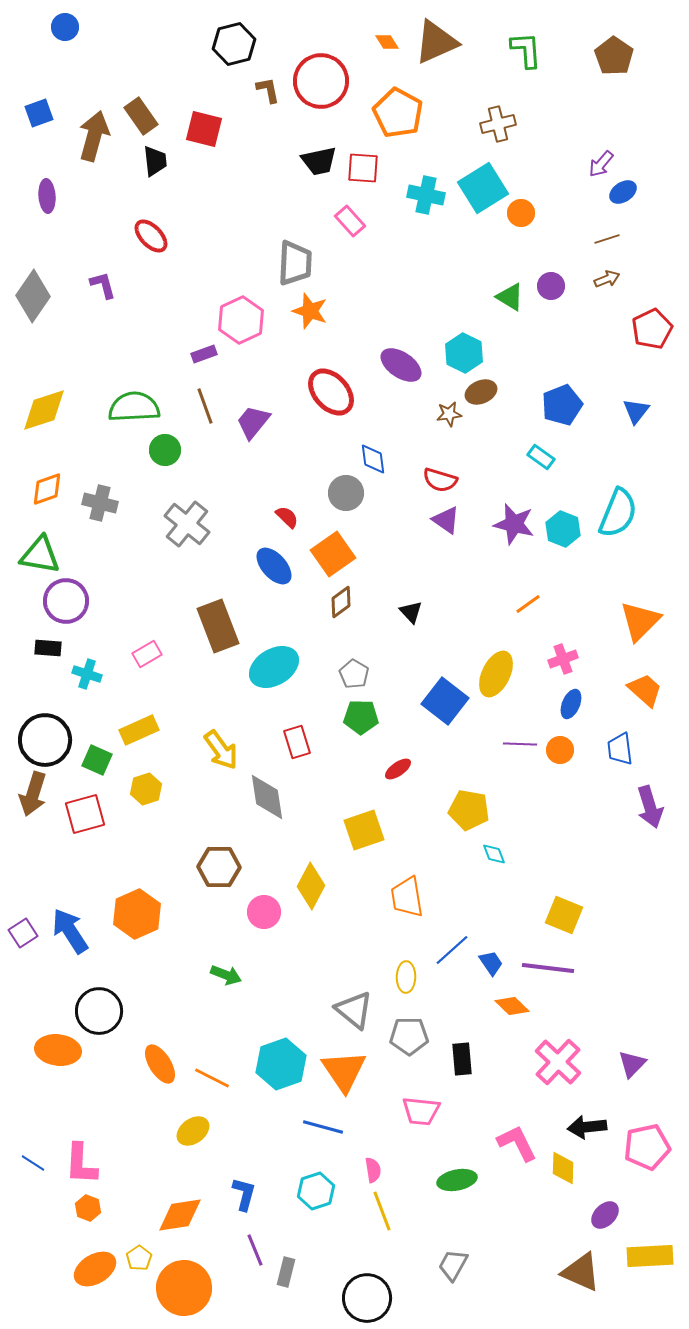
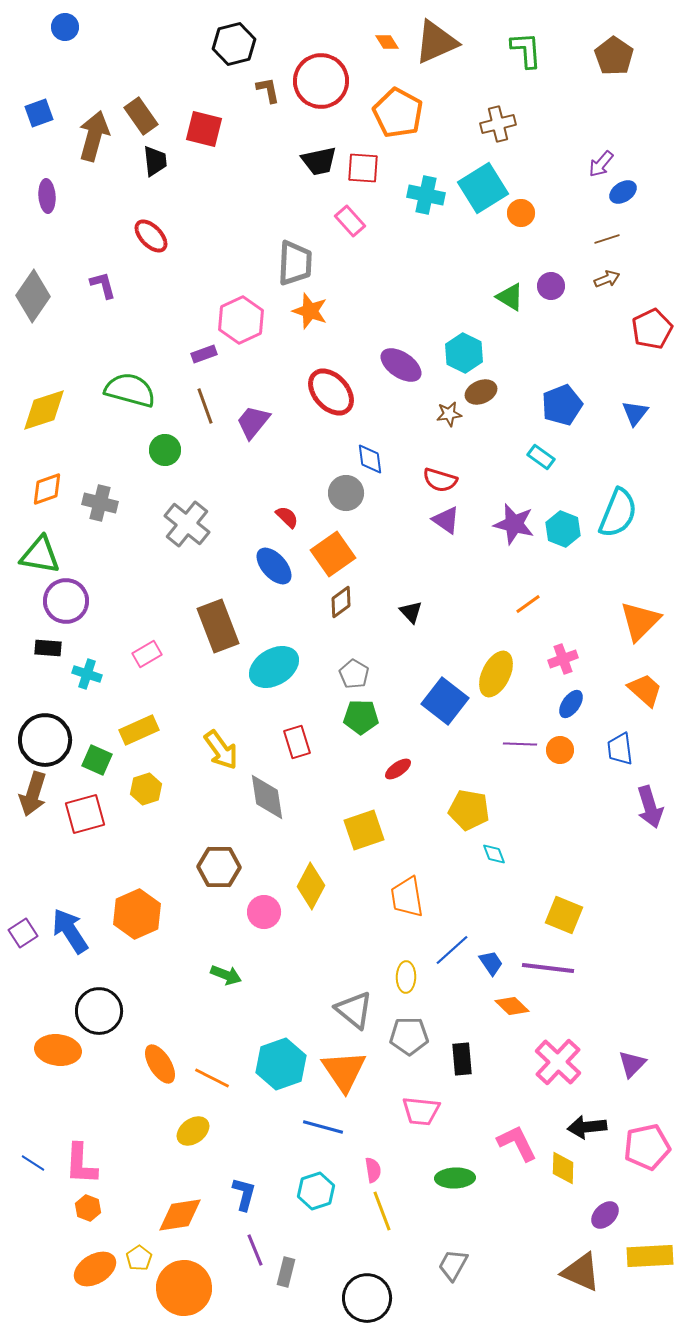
green semicircle at (134, 407): moved 4 px left, 17 px up; rotated 18 degrees clockwise
blue triangle at (636, 411): moved 1 px left, 2 px down
blue diamond at (373, 459): moved 3 px left
blue ellipse at (571, 704): rotated 12 degrees clockwise
green ellipse at (457, 1180): moved 2 px left, 2 px up; rotated 9 degrees clockwise
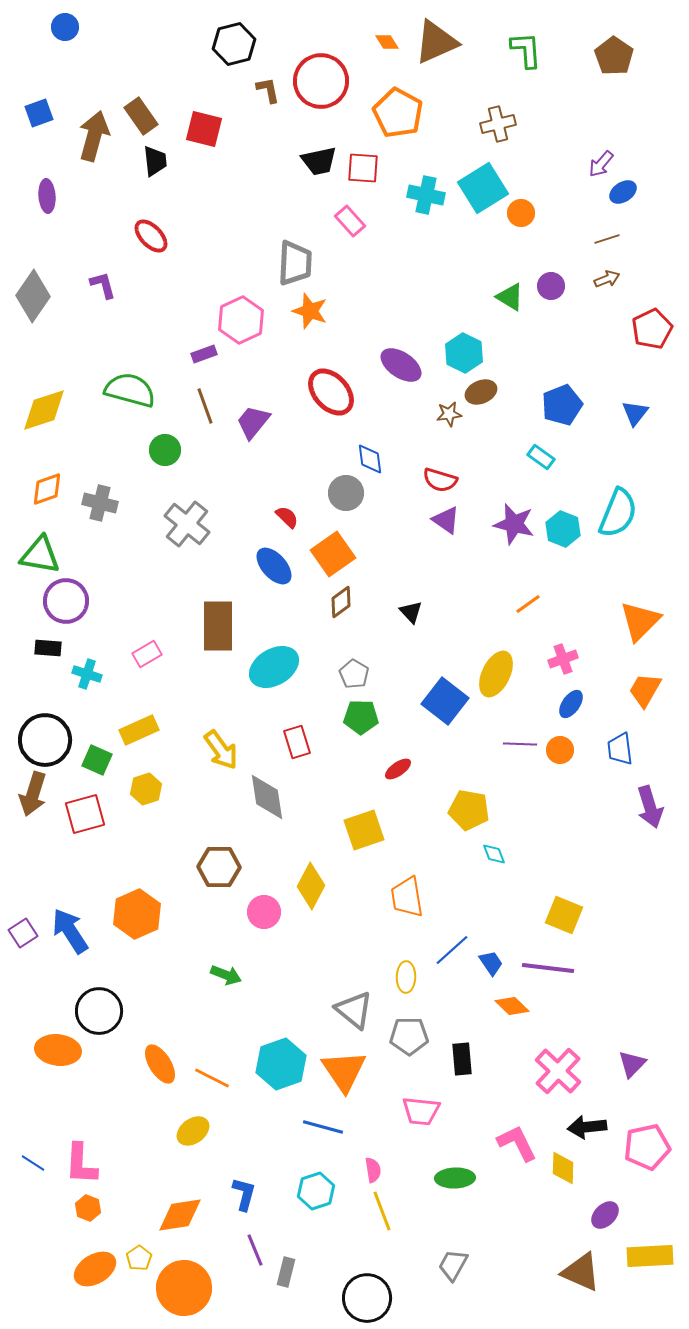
brown rectangle at (218, 626): rotated 21 degrees clockwise
orange trapezoid at (645, 690): rotated 102 degrees counterclockwise
pink cross at (558, 1062): moved 9 px down
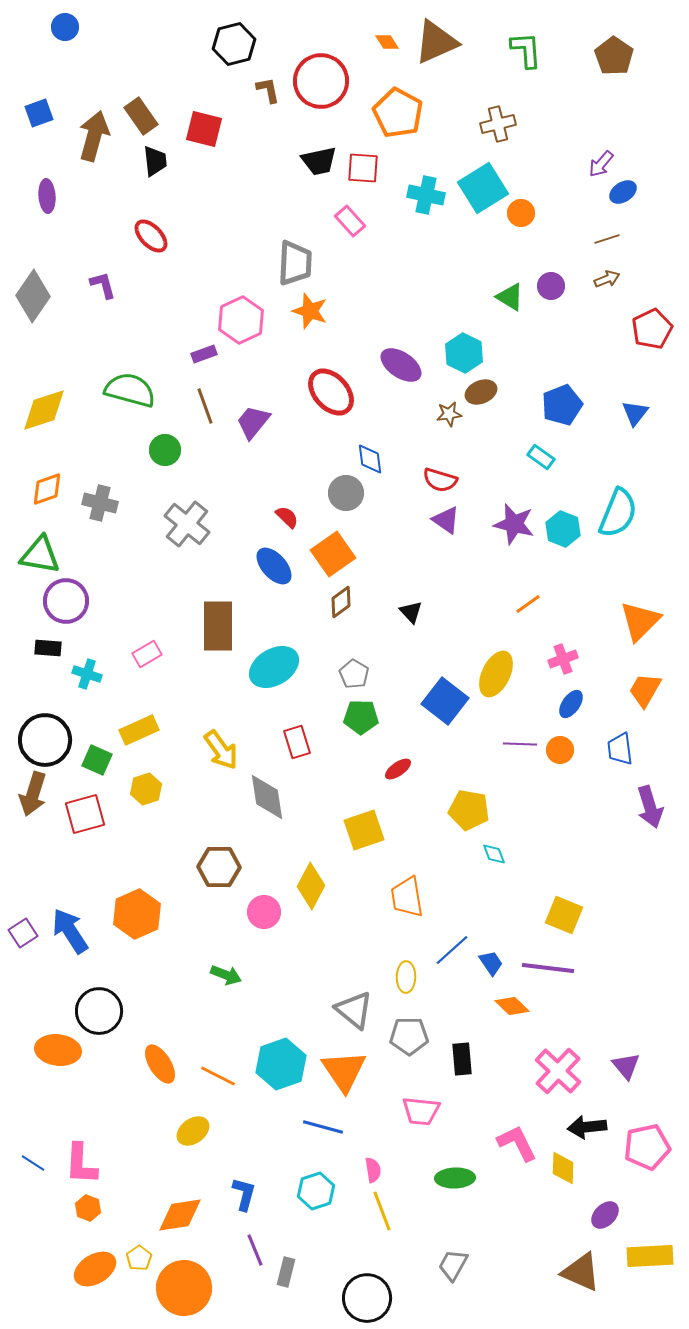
purple triangle at (632, 1064): moved 6 px left, 2 px down; rotated 24 degrees counterclockwise
orange line at (212, 1078): moved 6 px right, 2 px up
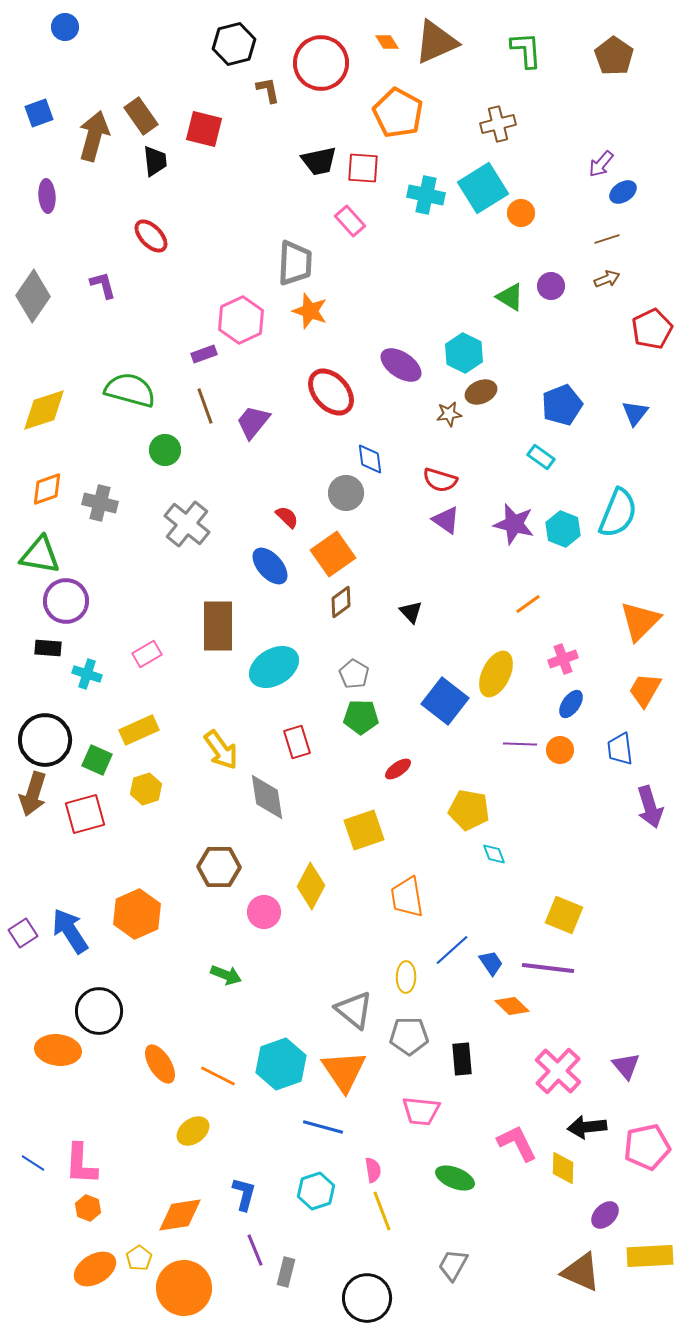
red circle at (321, 81): moved 18 px up
blue ellipse at (274, 566): moved 4 px left
green ellipse at (455, 1178): rotated 24 degrees clockwise
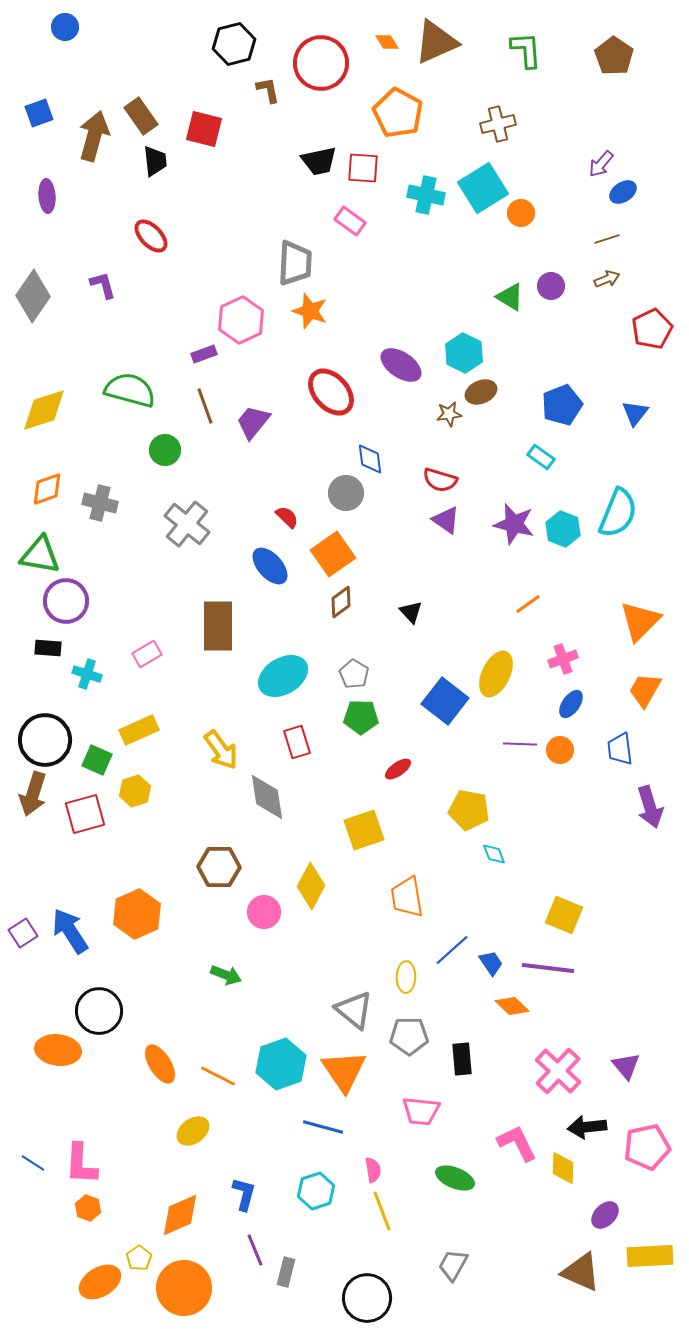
pink rectangle at (350, 221): rotated 12 degrees counterclockwise
cyan ellipse at (274, 667): moved 9 px right, 9 px down
yellow hexagon at (146, 789): moved 11 px left, 2 px down
orange diamond at (180, 1215): rotated 15 degrees counterclockwise
orange ellipse at (95, 1269): moved 5 px right, 13 px down
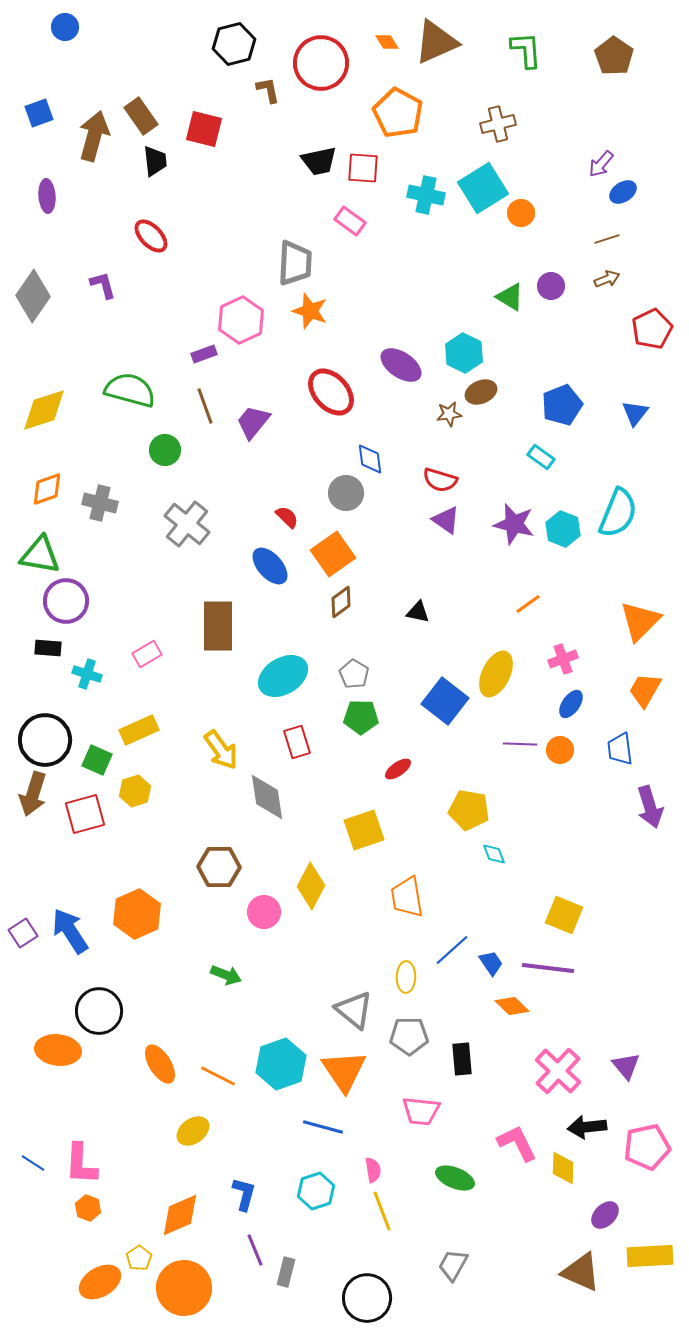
black triangle at (411, 612): moved 7 px right; rotated 35 degrees counterclockwise
